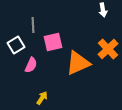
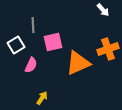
white arrow: rotated 32 degrees counterclockwise
orange cross: rotated 25 degrees clockwise
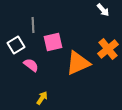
orange cross: rotated 20 degrees counterclockwise
pink semicircle: rotated 77 degrees counterclockwise
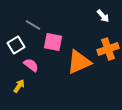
white arrow: moved 6 px down
gray line: rotated 56 degrees counterclockwise
pink square: rotated 24 degrees clockwise
orange cross: rotated 20 degrees clockwise
orange triangle: moved 1 px right, 1 px up
yellow arrow: moved 23 px left, 12 px up
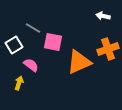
white arrow: rotated 144 degrees clockwise
gray line: moved 3 px down
white square: moved 2 px left
yellow arrow: moved 3 px up; rotated 16 degrees counterclockwise
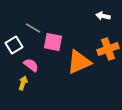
yellow arrow: moved 4 px right
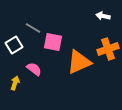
pink semicircle: moved 3 px right, 4 px down
yellow arrow: moved 8 px left
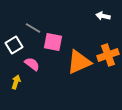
orange cross: moved 6 px down
pink semicircle: moved 2 px left, 5 px up
yellow arrow: moved 1 px right, 1 px up
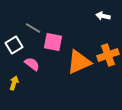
yellow arrow: moved 2 px left, 1 px down
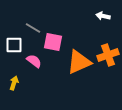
white square: rotated 30 degrees clockwise
pink semicircle: moved 2 px right, 3 px up
